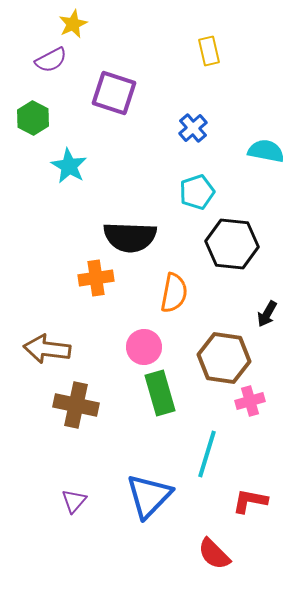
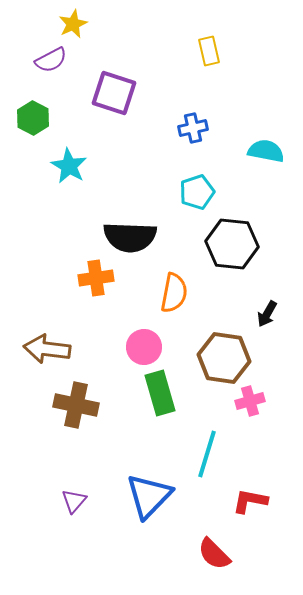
blue cross: rotated 28 degrees clockwise
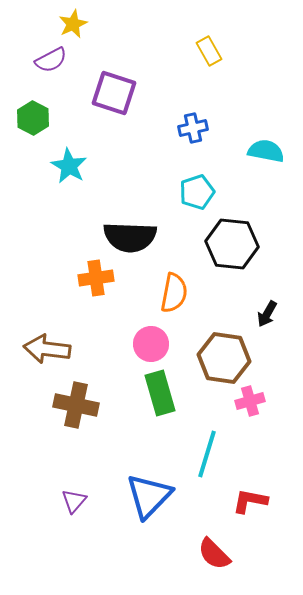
yellow rectangle: rotated 16 degrees counterclockwise
pink circle: moved 7 px right, 3 px up
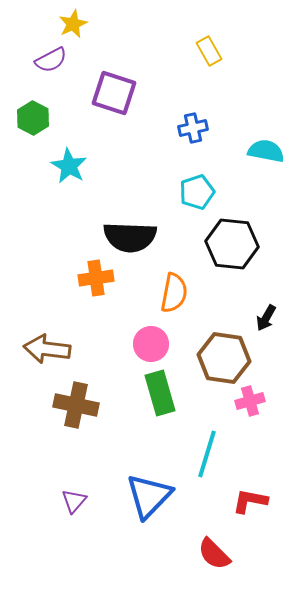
black arrow: moved 1 px left, 4 px down
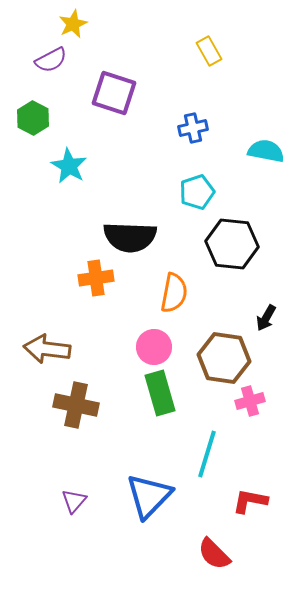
pink circle: moved 3 px right, 3 px down
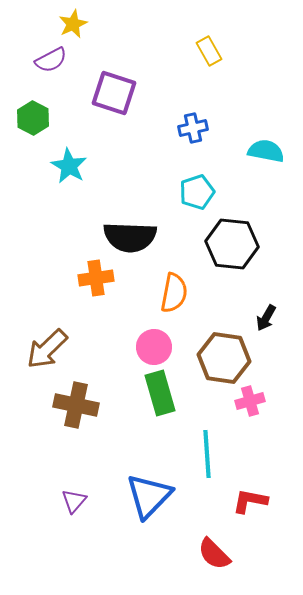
brown arrow: rotated 51 degrees counterclockwise
cyan line: rotated 21 degrees counterclockwise
